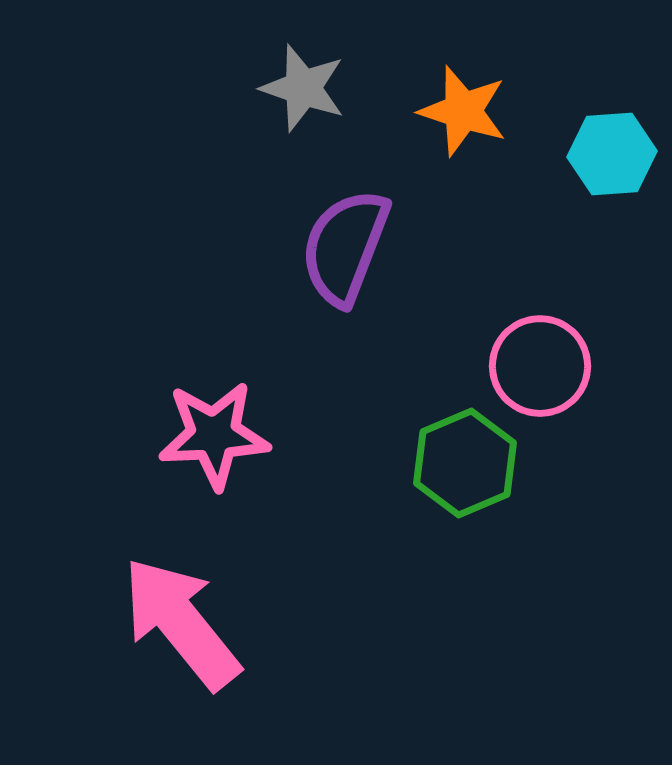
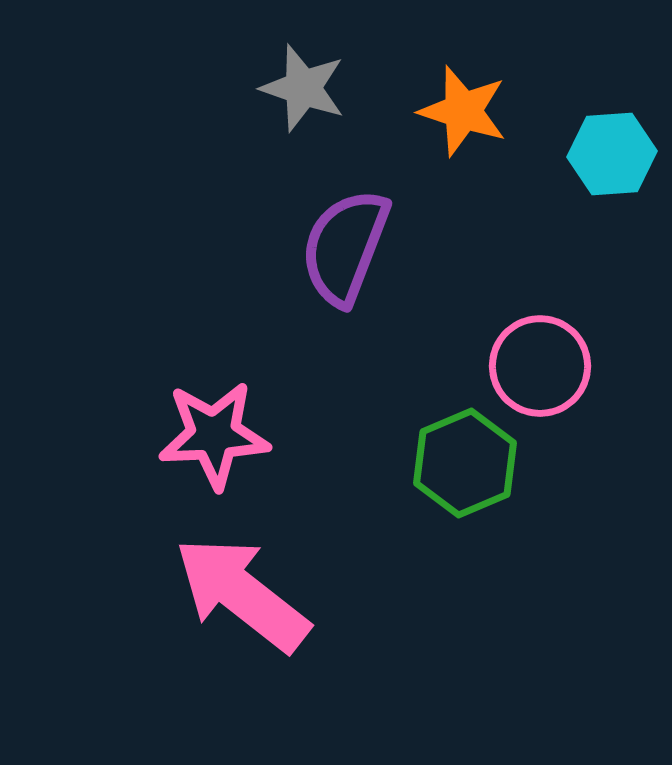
pink arrow: moved 61 px right, 29 px up; rotated 13 degrees counterclockwise
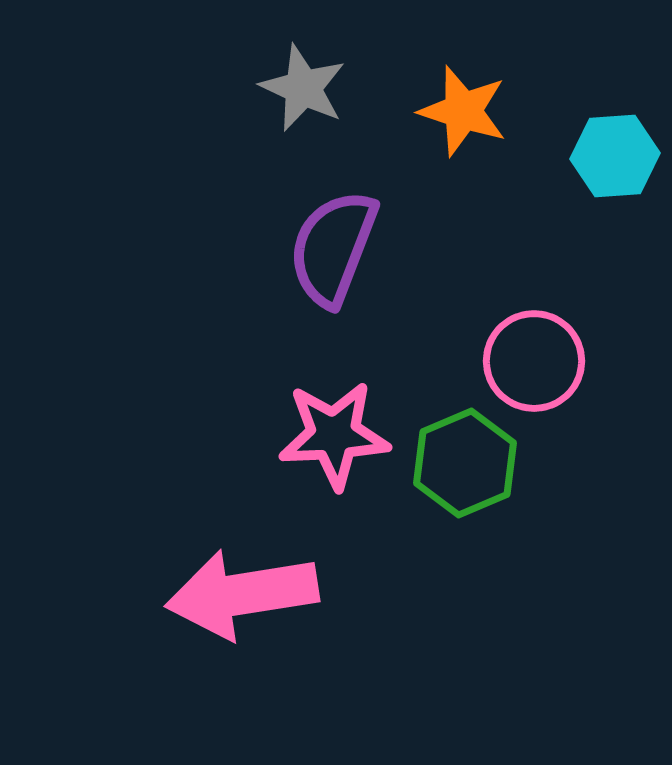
gray star: rotated 6 degrees clockwise
cyan hexagon: moved 3 px right, 2 px down
purple semicircle: moved 12 px left, 1 px down
pink circle: moved 6 px left, 5 px up
pink star: moved 120 px right
pink arrow: rotated 47 degrees counterclockwise
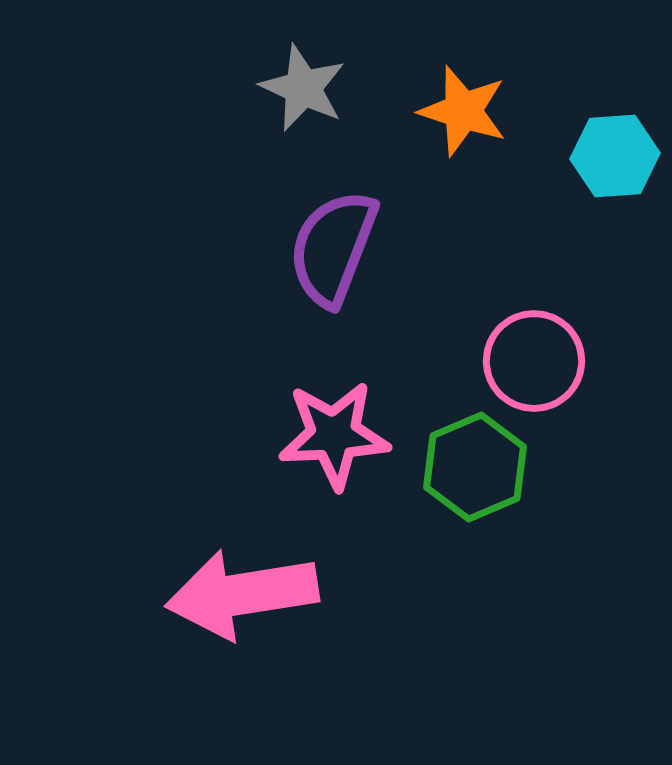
green hexagon: moved 10 px right, 4 px down
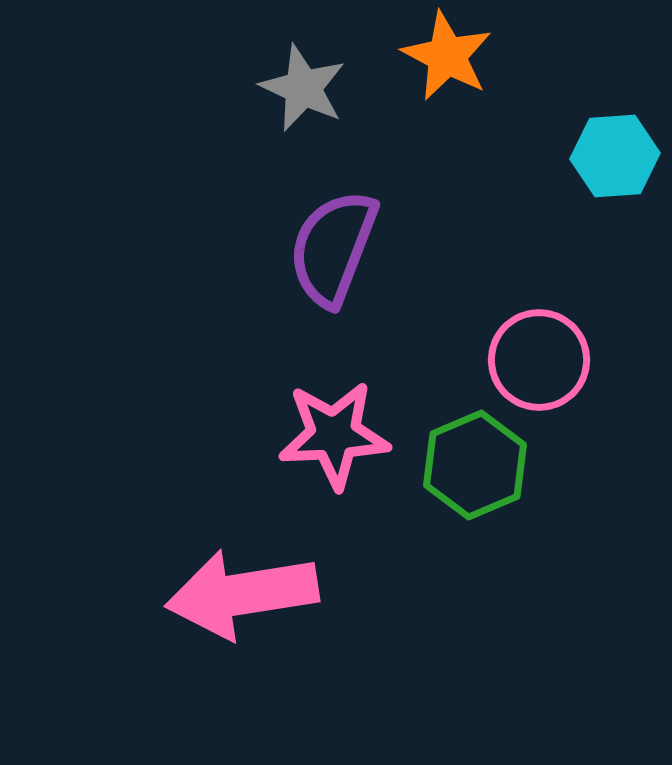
orange star: moved 16 px left, 55 px up; rotated 10 degrees clockwise
pink circle: moved 5 px right, 1 px up
green hexagon: moved 2 px up
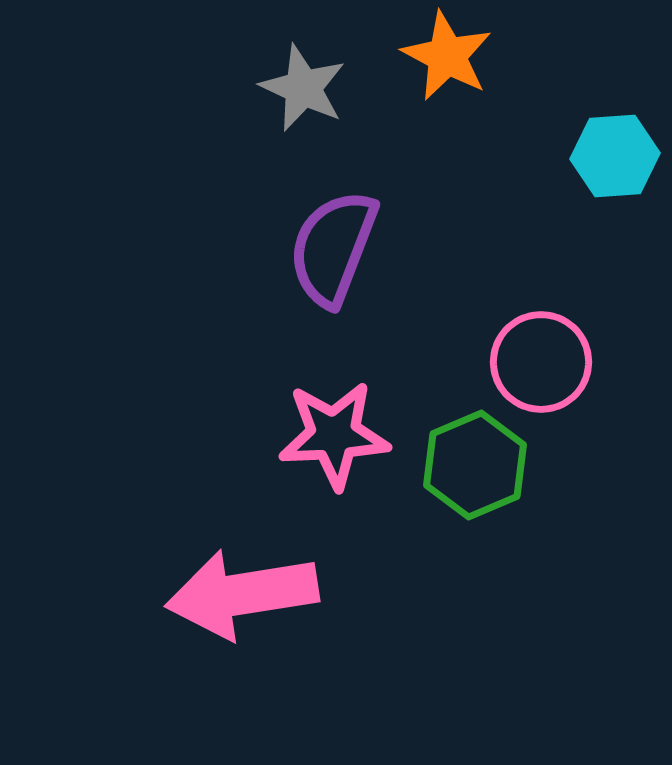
pink circle: moved 2 px right, 2 px down
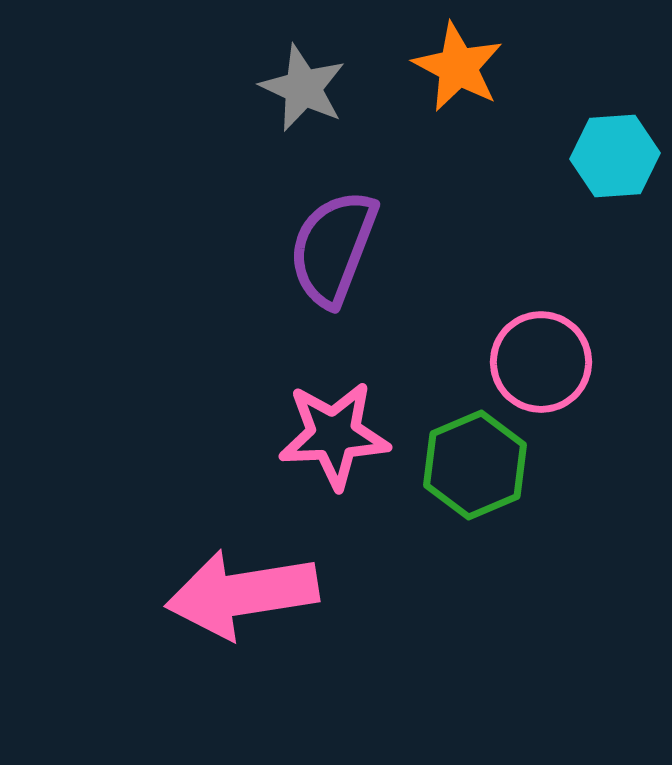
orange star: moved 11 px right, 11 px down
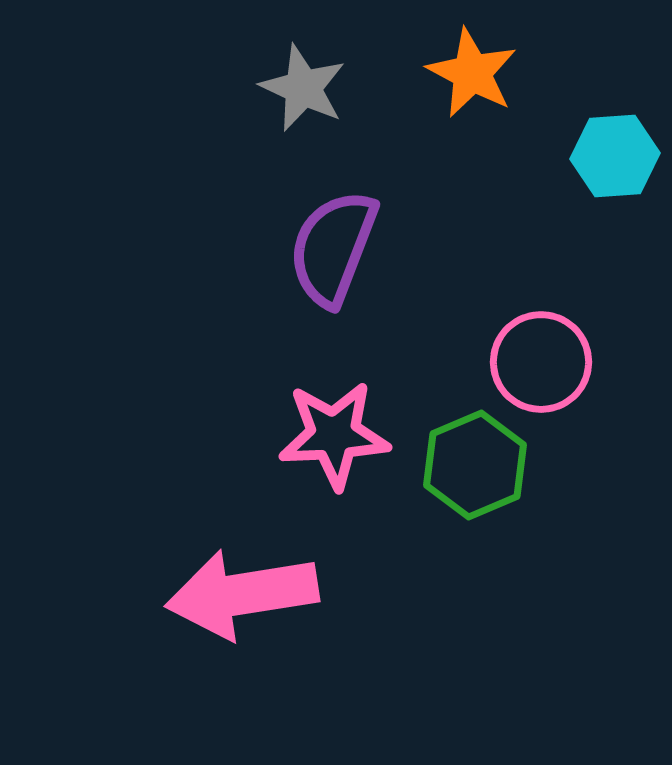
orange star: moved 14 px right, 6 px down
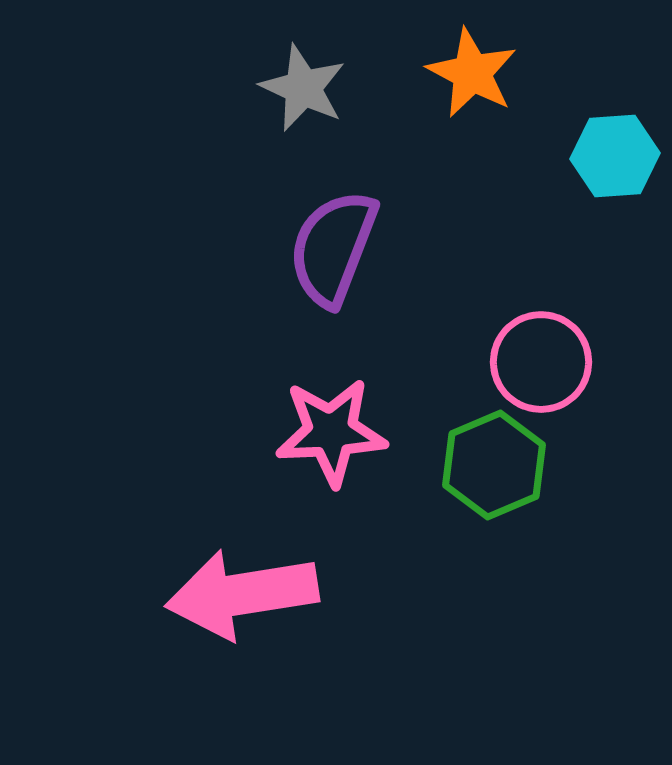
pink star: moved 3 px left, 3 px up
green hexagon: moved 19 px right
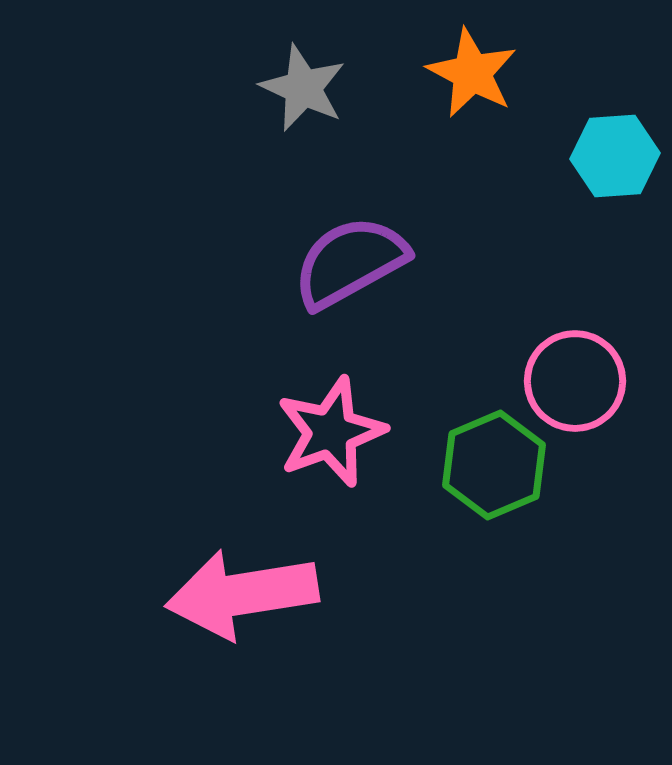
purple semicircle: moved 17 px right, 14 px down; rotated 40 degrees clockwise
pink circle: moved 34 px right, 19 px down
pink star: rotated 17 degrees counterclockwise
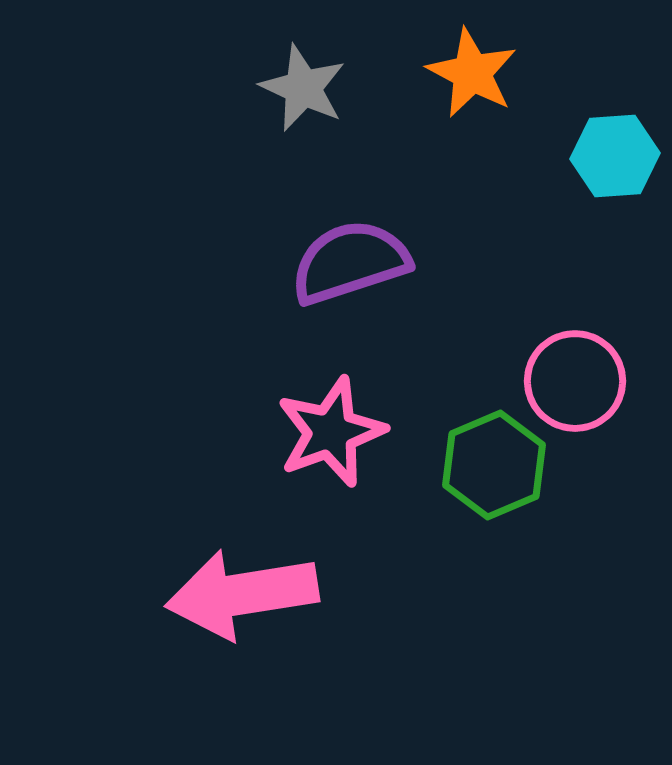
purple semicircle: rotated 11 degrees clockwise
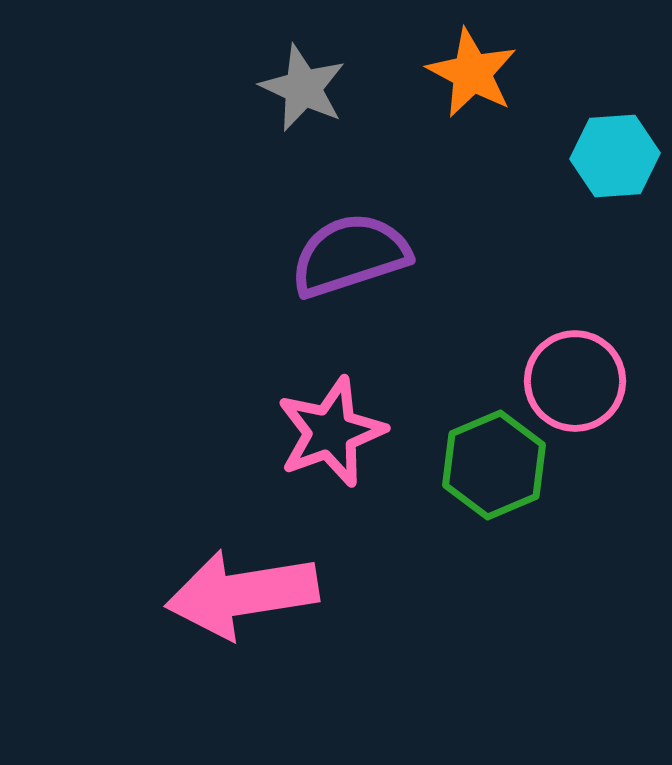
purple semicircle: moved 7 px up
